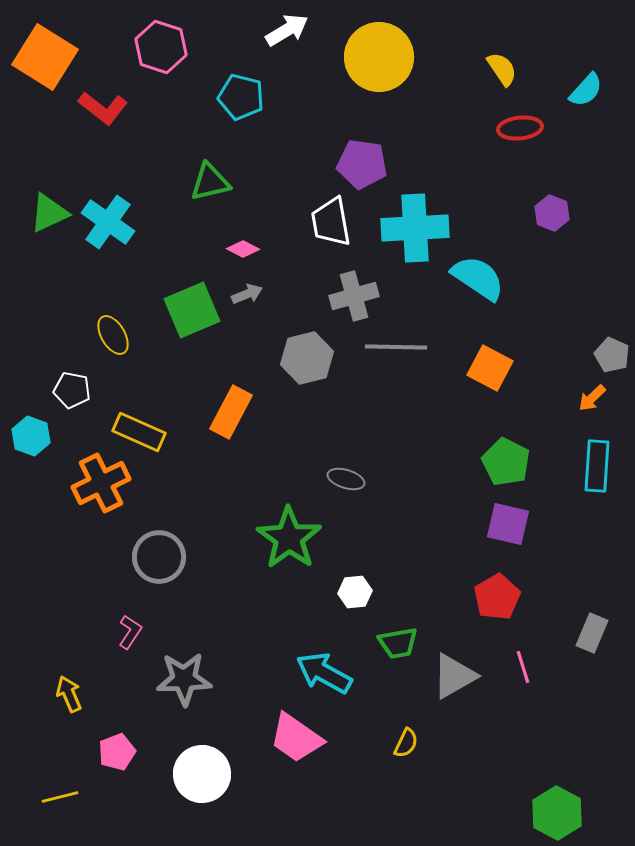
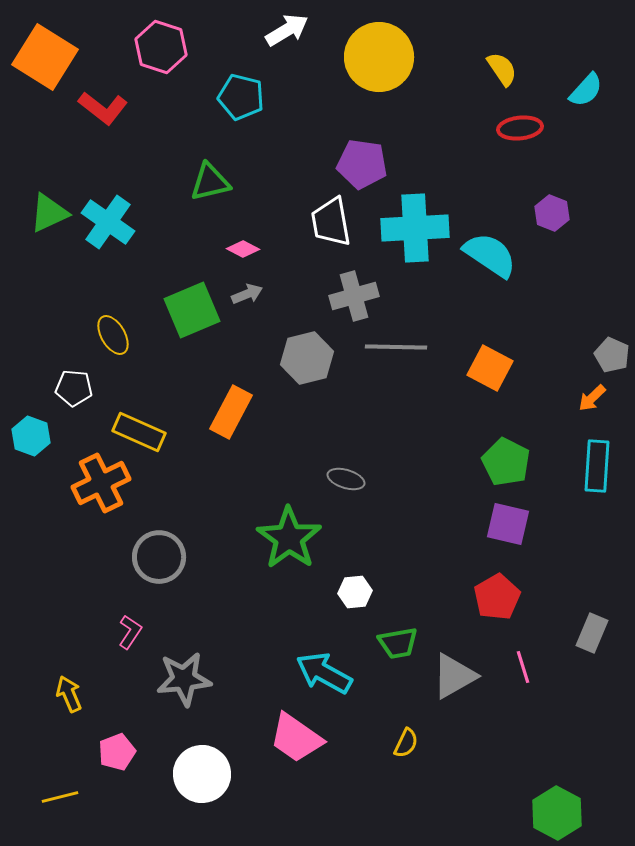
cyan semicircle at (478, 278): moved 12 px right, 23 px up
white pentagon at (72, 390): moved 2 px right, 2 px up; rotated 6 degrees counterclockwise
gray star at (184, 679): rotated 4 degrees counterclockwise
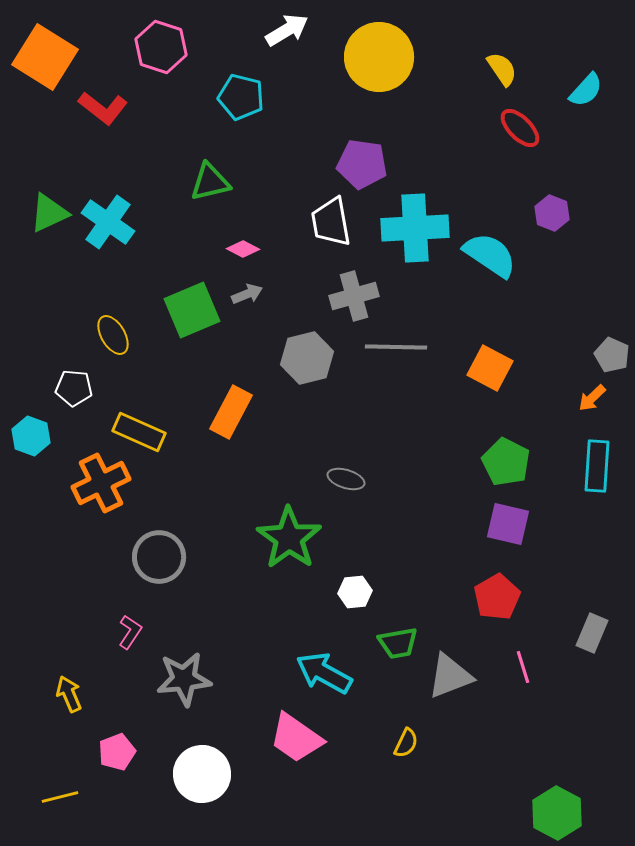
red ellipse at (520, 128): rotated 51 degrees clockwise
gray triangle at (454, 676): moved 4 px left; rotated 9 degrees clockwise
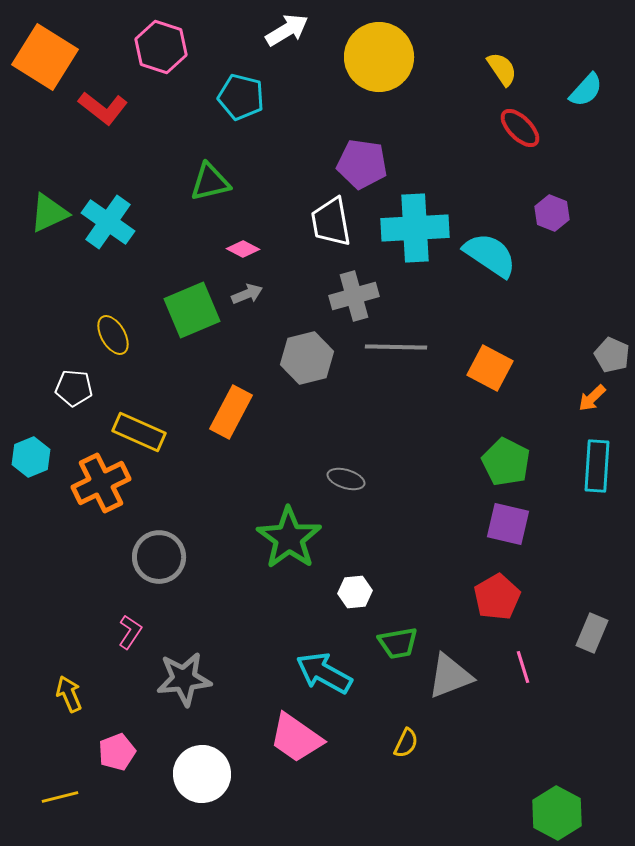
cyan hexagon at (31, 436): moved 21 px down; rotated 18 degrees clockwise
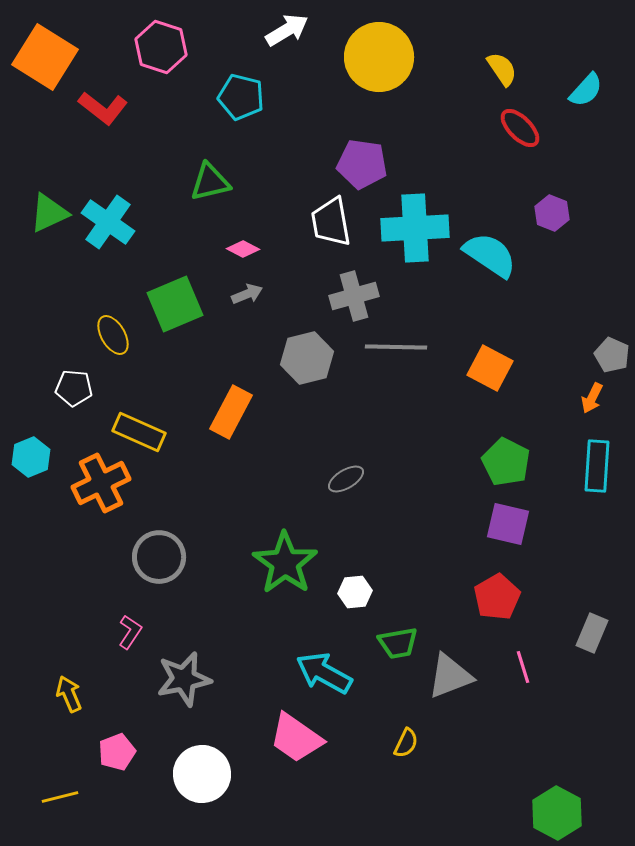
green square at (192, 310): moved 17 px left, 6 px up
orange arrow at (592, 398): rotated 20 degrees counterclockwise
gray ellipse at (346, 479): rotated 48 degrees counterclockwise
green star at (289, 538): moved 4 px left, 25 px down
gray star at (184, 679): rotated 6 degrees counterclockwise
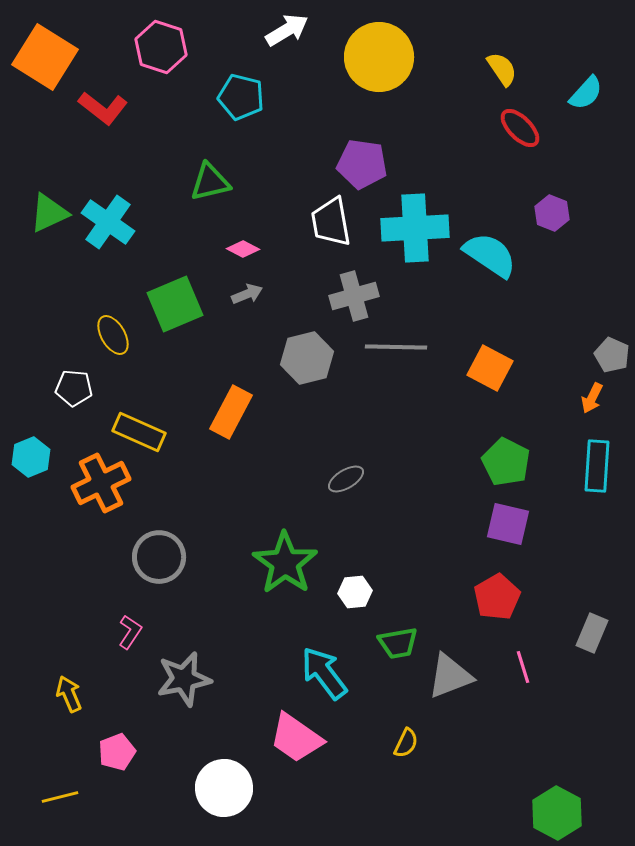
cyan semicircle at (586, 90): moved 3 px down
cyan arrow at (324, 673): rotated 24 degrees clockwise
white circle at (202, 774): moved 22 px right, 14 px down
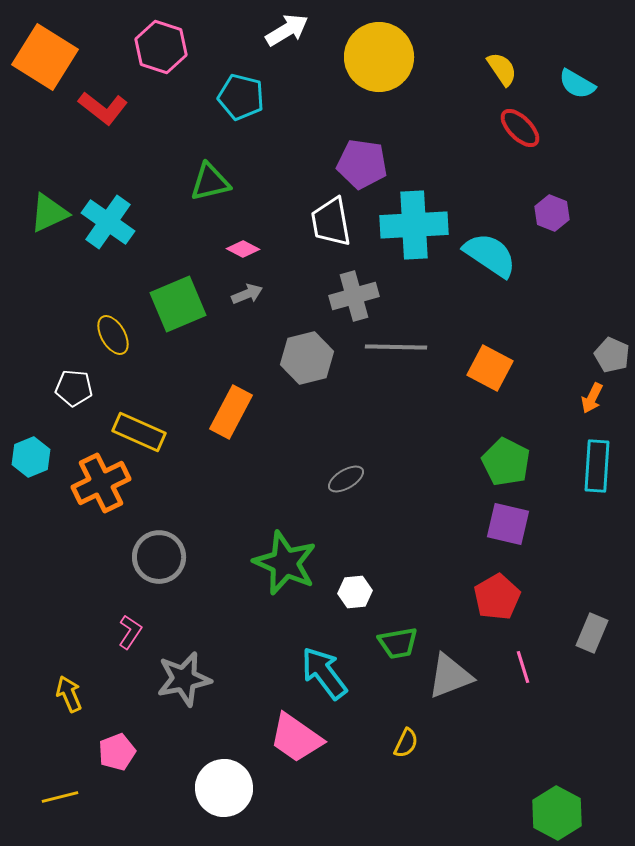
cyan semicircle at (586, 93): moved 9 px left, 9 px up; rotated 78 degrees clockwise
cyan cross at (415, 228): moved 1 px left, 3 px up
green square at (175, 304): moved 3 px right
green star at (285, 563): rotated 12 degrees counterclockwise
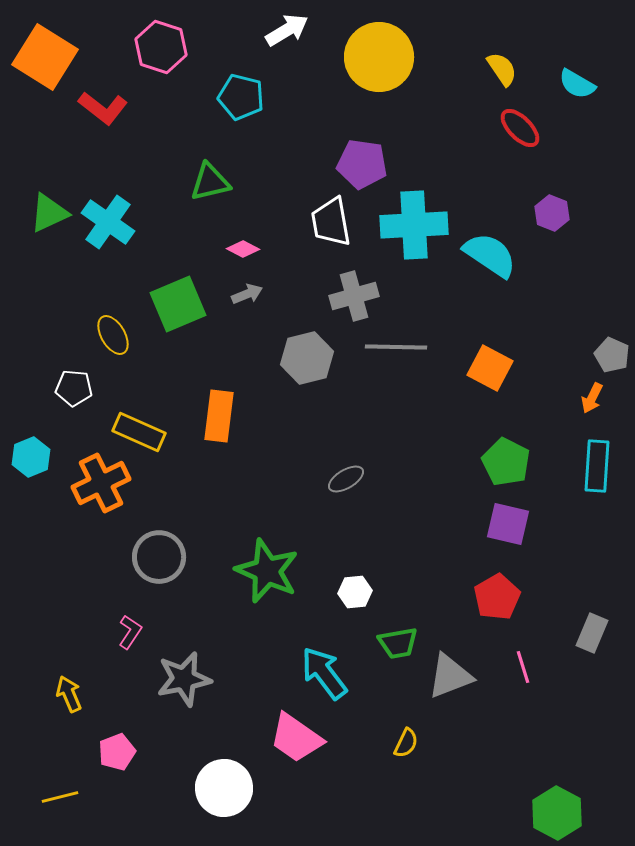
orange rectangle at (231, 412): moved 12 px left, 4 px down; rotated 21 degrees counterclockwise
green star at (285, 563): moved 18 px left, 8 px down
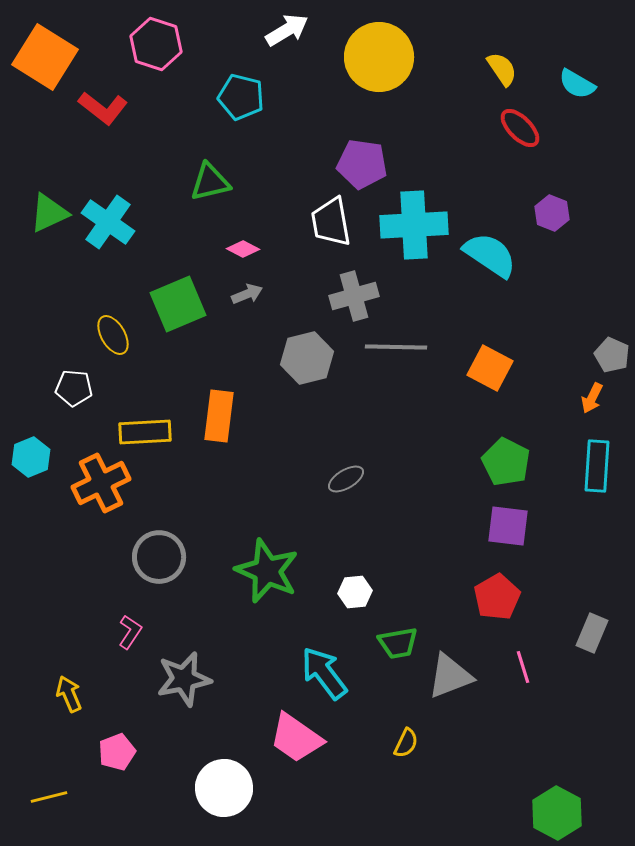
pink hexagon at (161, 47): moved 5 px left, 3 px up
yellow rectangle at (139, 432): moved 6 px right; rotated 27 degrees counterclockwise
purple square at (508, 524): moved 2 px down; rotated 6 degrees counterclockwise
yellow line at (60, 797): moved 11 px left
